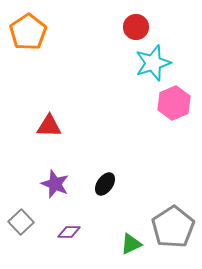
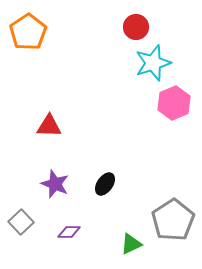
gray pentagon: moved 7 px up
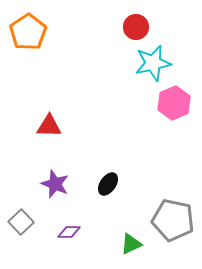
cyan star: rotated 6 degrees clockwise
black ellipse: moved 3 px right
gray pentagon: rotated 27 degrees counterclockwise
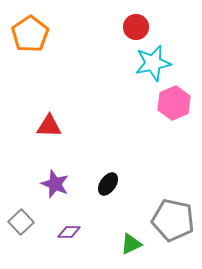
orange pentagon: moved 2 px right, 2 px down
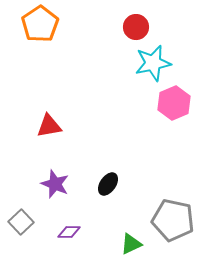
orange pentagon: moved 10 px right, 10 px up
red triangle: rotated 12 degrees counterclockwise
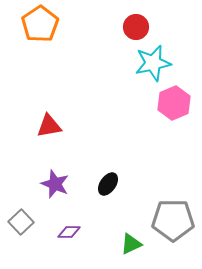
gray pentagon: rotated 12 degrees counterclockwise
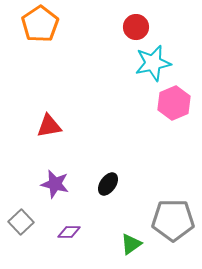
purple star: rotated 8 degrees counterclockwise
green triangle: rotated 10 degrees counterclockwise
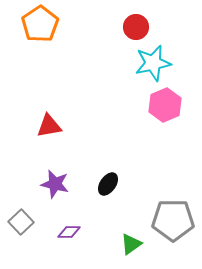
pink hexagon: moved 9 px left, 2 px down
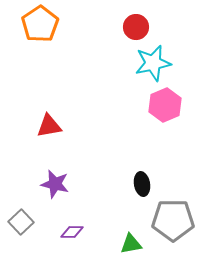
black ellipse: moved 34 px right; rotated 45 degrees counterclockwise
purple diamond: moved 3 px right
green triangle: rotated 25 degrees clockwise
